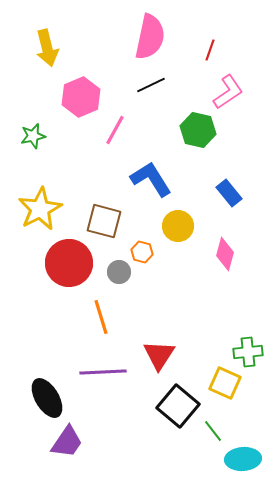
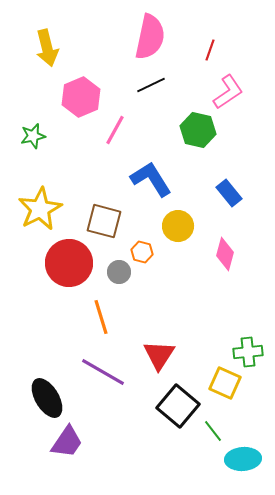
purple line: rotated 33 degrees clockwise
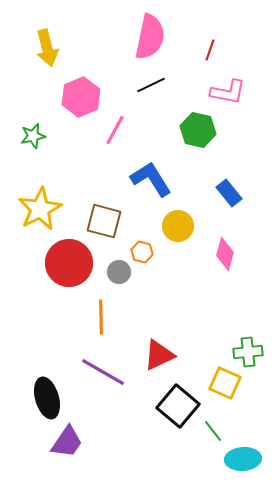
pink L-shape: rotated 45 degrees clockwise
orange line: rotated 16 degrees clockwise
red triangle: rotated 32 degrees clockwise
black ellipse: rotated 15 degrees clockwise
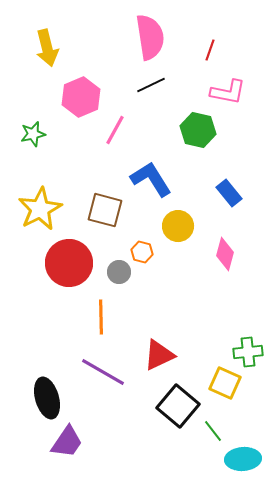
pink semicircle: rotated 21 degrees counterclockwise
green star: moved 2 px up
brown square: moved 1 px right, 11 px up
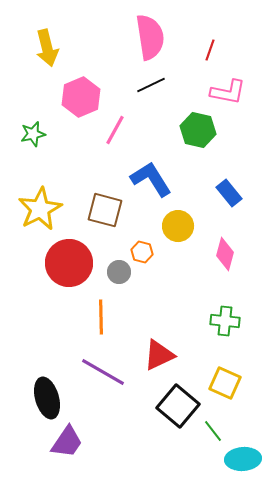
green cross: moved 23 px left, 31 px up; rotated 12 degrees clockwise
